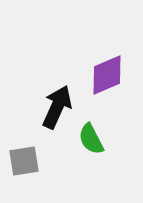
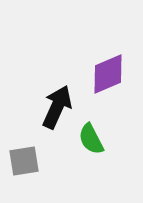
purple diamond: moved 1 px right, 1 px up
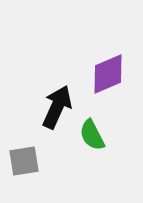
green semicircle: moved 1 px right, 4 px up
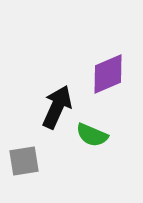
green semicircle: rotated 40 degrees counterclockwise
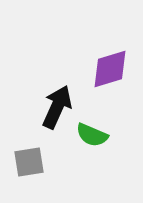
purple diamond: moved 2 px right, 5 px up; rotated 6 degrees clockwise
gray square: moved 5 px right, 1 px down
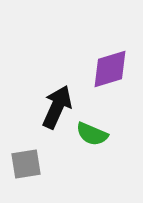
green semicircle: moved 1 px up
gray square: moved 3 px left, 2 px down
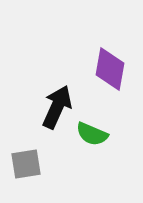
purple diamond: rotated 63 degrees counterclockwise
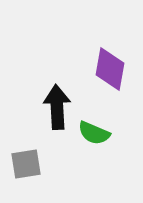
black arrow: rotated 27 degrees counterclockwise
green semicircle: moved 2 px right, 1 px up
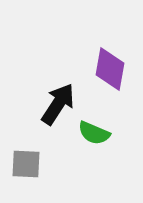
black arrow: moved 1 px right, 3 px up; rotated 36 degrees clockwise
gray square: rotated 12 degrees clockwise
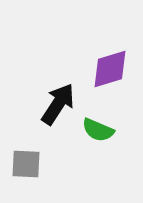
purple diamond: rotated 63 degrees clockwise
green semicircle: moved 4 px right, 3 px up
